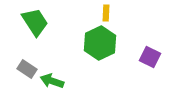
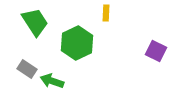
green hexagon: moved 23 px left
purple square: moved 6 px right, 6 px up
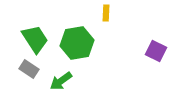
green trapezoid: moved 17 px down
green hexagon: rotated 16 degrees clockwise
gray rectangle: moved 2 px right
green arrow: moved 9 px right; rotated 55 degrees counterclockwise
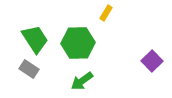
yellow rectangle: rotated 28 degrees clockwise
green hexagon: moved 1 px right; rotated 8 degrees clockwise
purple square: moved 4 px left, 10 px down; rotated 20 degrees clockwise
green arrow: moved 21 px right
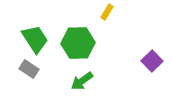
yellow rectangle: moved 1 px right, 1 px up
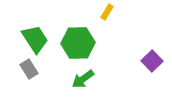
gray rectangle: rotated 24 degrees clockwise
green arrow: moved 1 px right, 2 px up
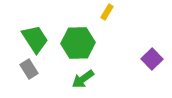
purple square: moved 2 px up
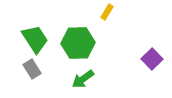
gray rectangle: moved 3 px right
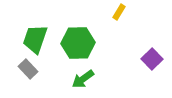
yellow rectangle: moved 12 px right
green trapezoid: rotated 128 degrees counterclockwise
gray rectangle: moved 4 px left; rotated 12 degrees counterclockwise
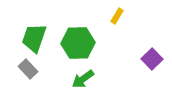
yellow rectangle: moved 2 px left, 4 px down
green trapezoid: moved 1 px left, 1 px up
